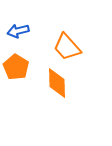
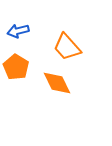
orange diamond: rotated 24 degrees counterclockwise
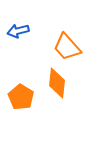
orange pentagon: moved 5 px right, 30 px down
orange diamond: rotated 32 degrees clockwise
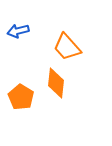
orange diamond: moved 1 px left
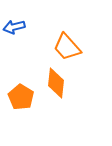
blue arrow: moved 4 px left, 4 px up
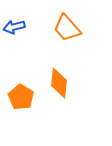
orange trapezoid: moved 19 px up
orange diamond: moved 3 px right
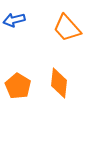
blue arrow: moved 7 px up
orange pentagon: moved 3 px left, 11 px up
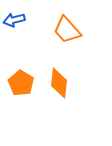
orange trapezoid: moved 2 px down
orange pentagon: moved 3 px right, 3 px up
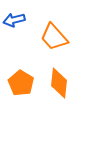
orange trapezoid: moved 13 px left, 7 px down
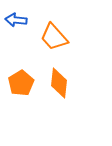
blue arrow: moved 2 px right; rotated 20 degrees clockwise
orange pentagon: rotated 10 degrees clockwise
